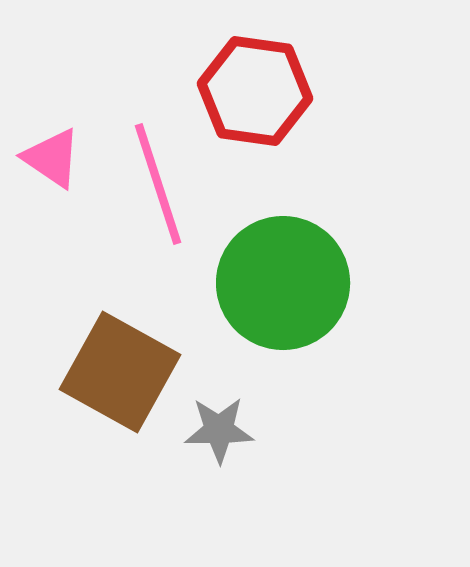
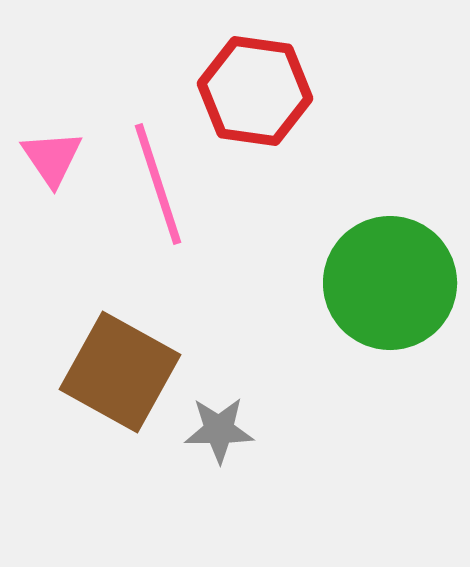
pink triangle: rotated 22 degrees clockwise
green circle: moved 107 px right
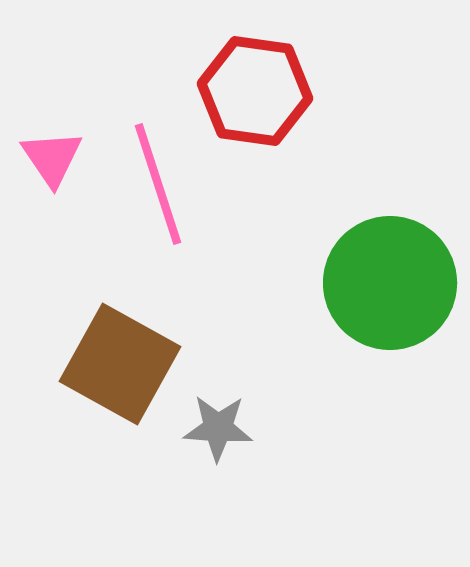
brown square: moved 8 px up
gray star: moved 1 px left, 2 px up; rotated 4 degrees clockwise
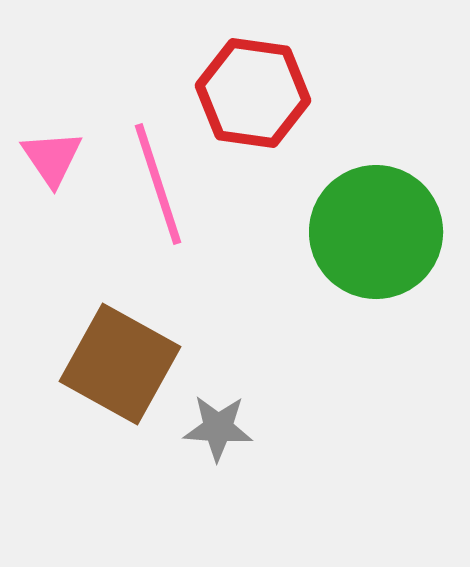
red hexagon: moved 2 px left, 2 px down
green circle: moved 14 px left, 51 px up
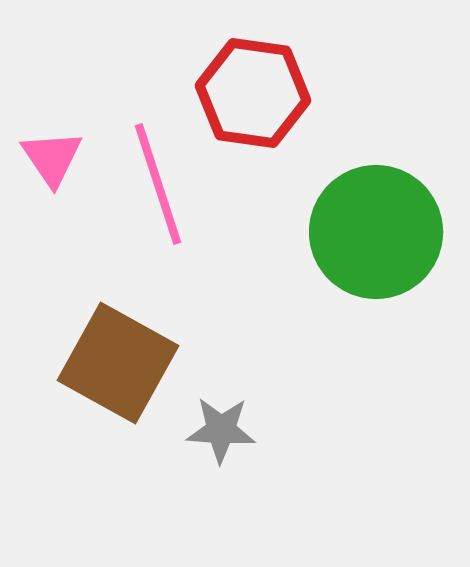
brown square: moved 2 px left, 1 px up
gray star: moved 3 px right, 2 px down
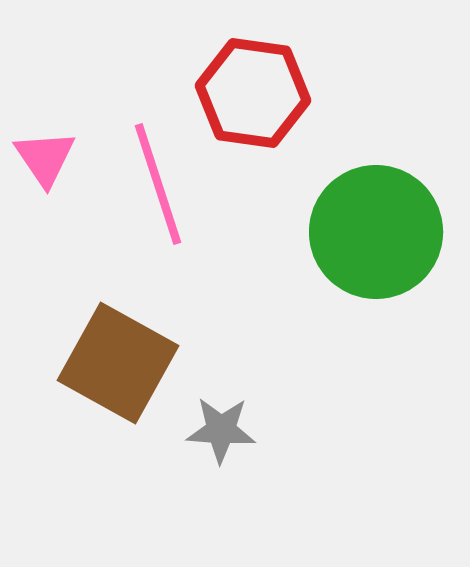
pink triangle: moved 7 px left
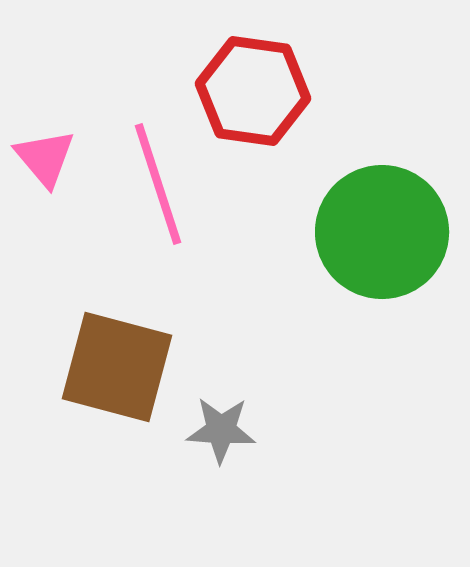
red hexagon: moved 2 px up
pink triangle: rotated 6 degrees counterclockwise
green circle: moved 6 px right
brown square: moved 1 px left, 4 px down; rotated 14 degrees counterclockwise
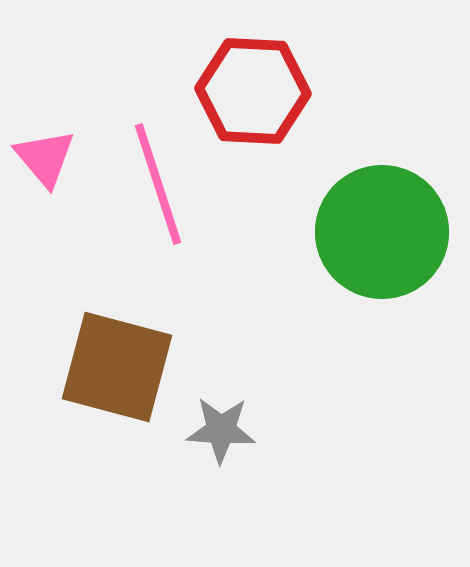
red hexagon: rotated 5 degrees counterclockwise
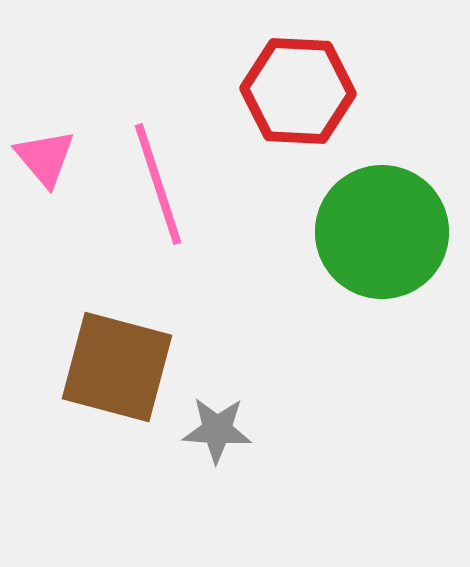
red hexagon: moved 45 px right
gray star: moved 4 px left
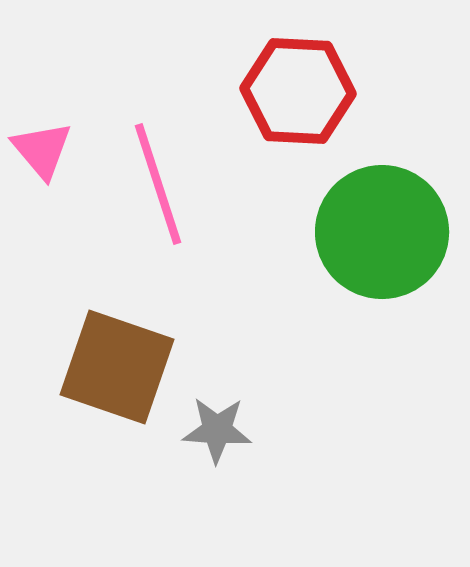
pink triangle: moved 3 px left, 8 px up
brown square: rotated 4 degrees clockwise
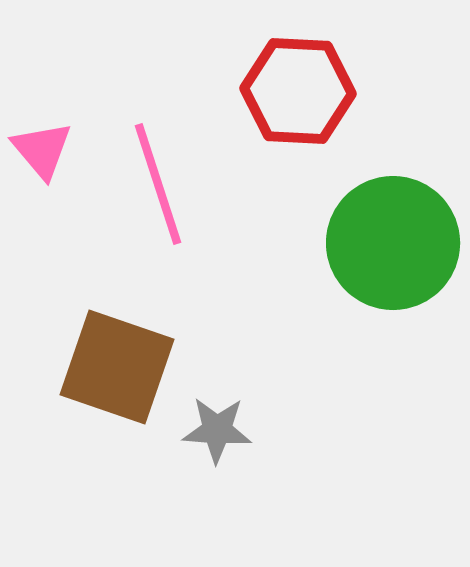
green circle: moved 11 px right, 11 px down
